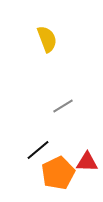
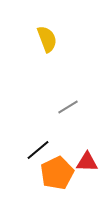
gray line: moved 5 px right, 1 px down
orange pentagon: moved 1 px left
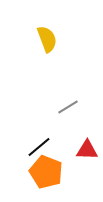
black line: moved 1 px right, 3 px up
red triangle: moved 12 px up
orange pentagon: moved 11 px left, 1 px up; rotated 24 degrees counterclockwise
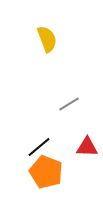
gray line: moved 1 px right, 3 px up
red triangle: moved 3 px up
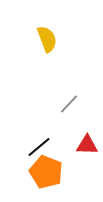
gray line: rotated 15 degrees counterclockwise
red triangle: moved 2 px up
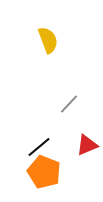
yellow semicircle: moved 1 px right, 1 px down
red triangle: rotated 25 degrees counterclockwise
orange pentagon: moved 2 px left
